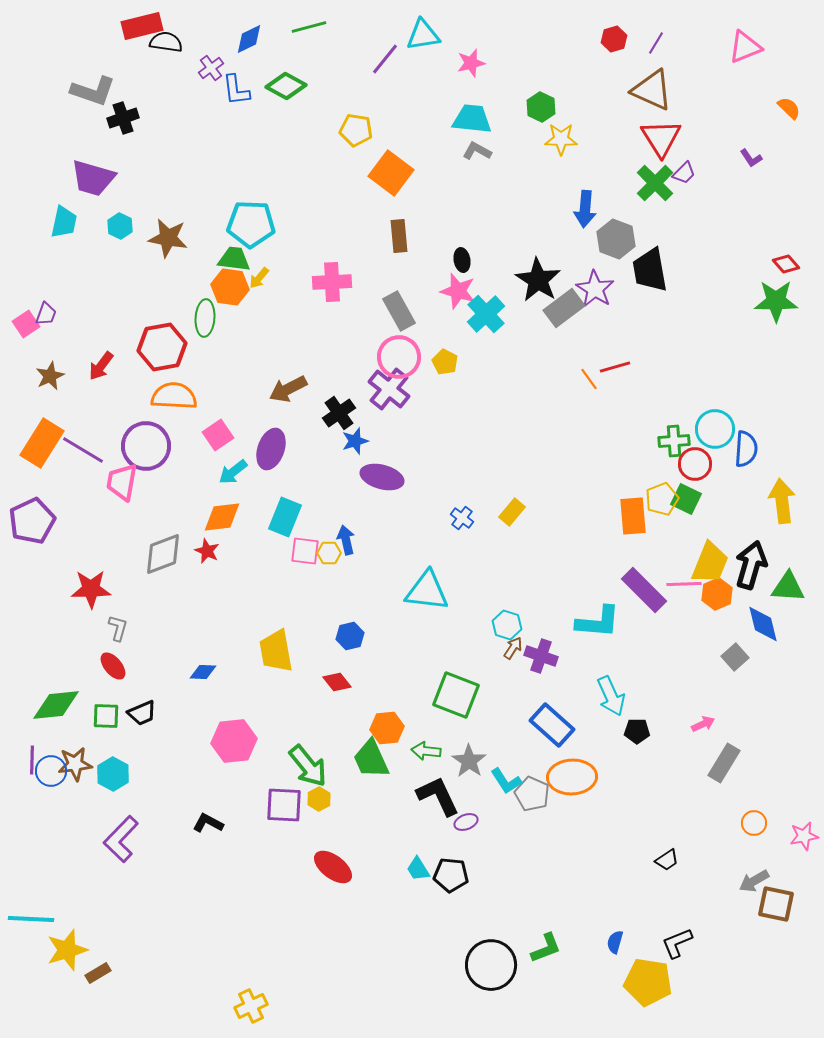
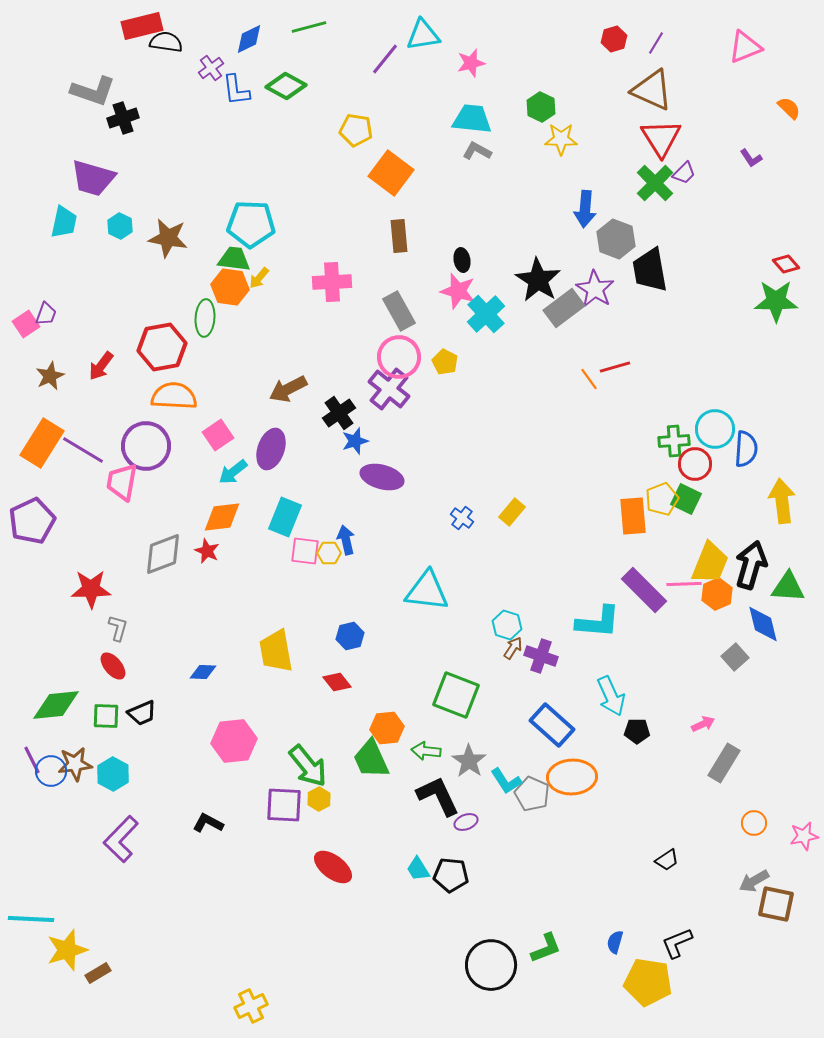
purple line at (32, 760): rotated 28 degrees counterclockwise
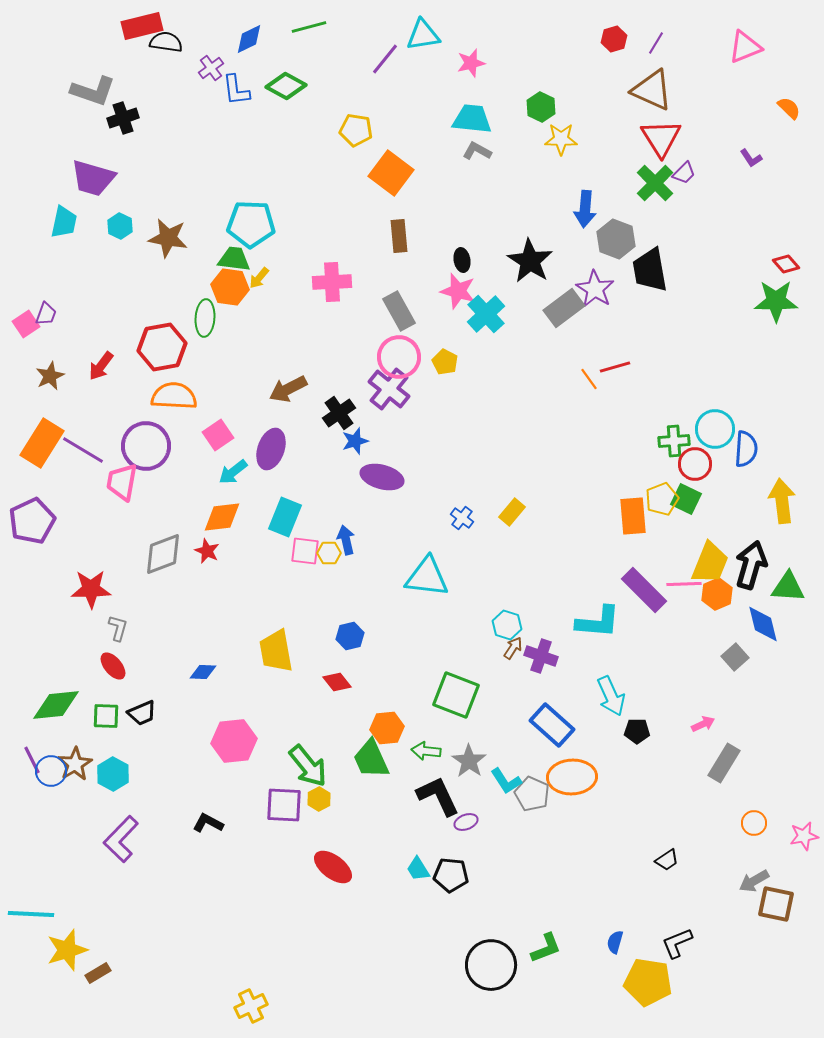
black star at (538, 280): moved 8 px left, 19 px up
cyan triangle at (427, 591): moved 14 px up
brown star at (75, 764): rotated 24 degrees counterclockwise
cyan line at (31, 919): moved 5 px up
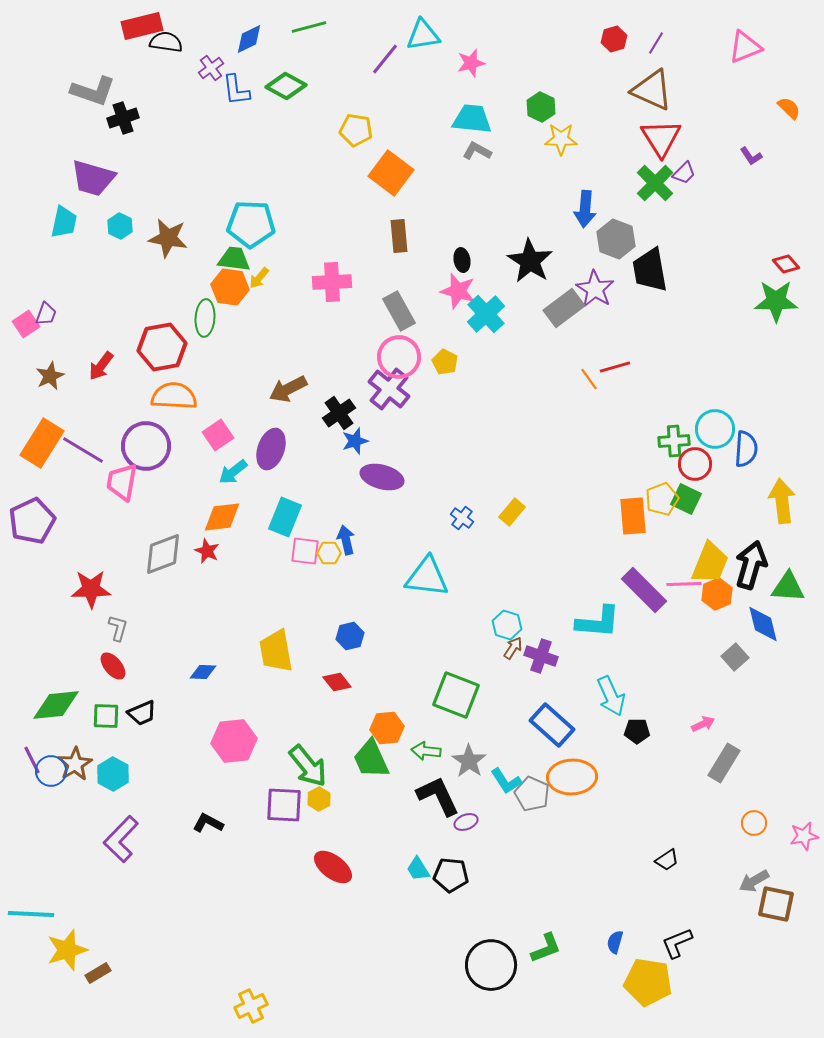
purple L-shape at (751, 158): moved 2 px up
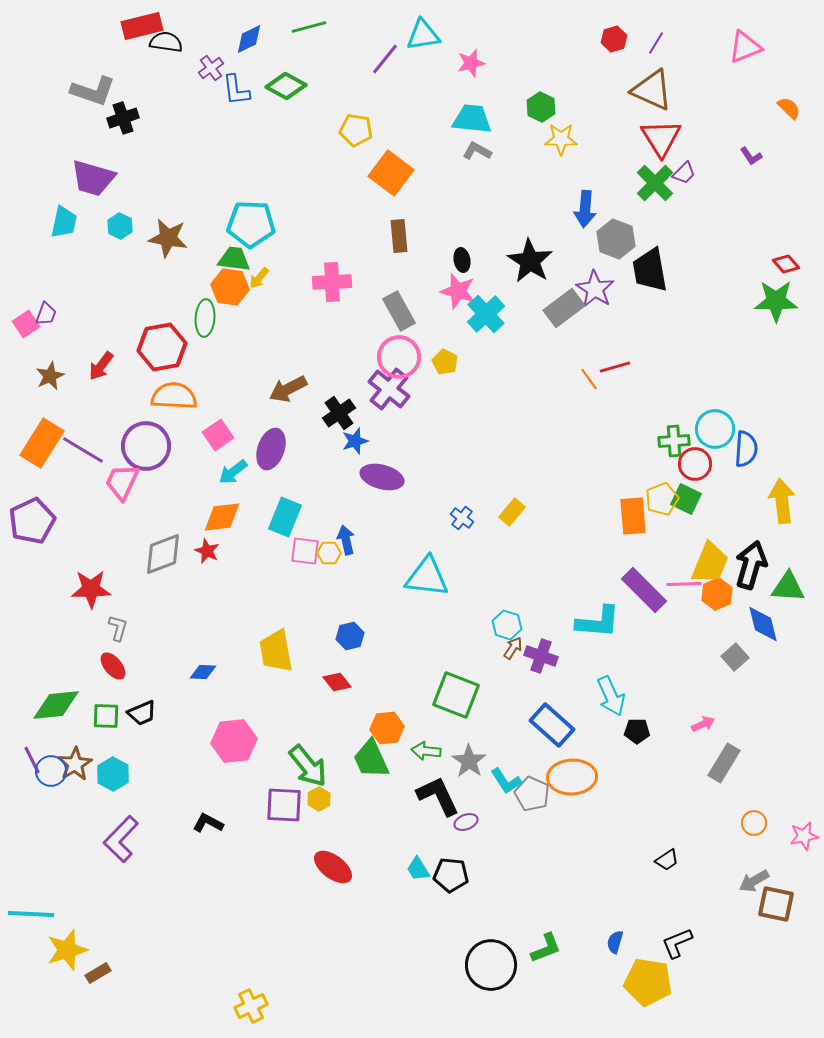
pink trapezoid at (122, 482): rotated 15 degrees clockwise
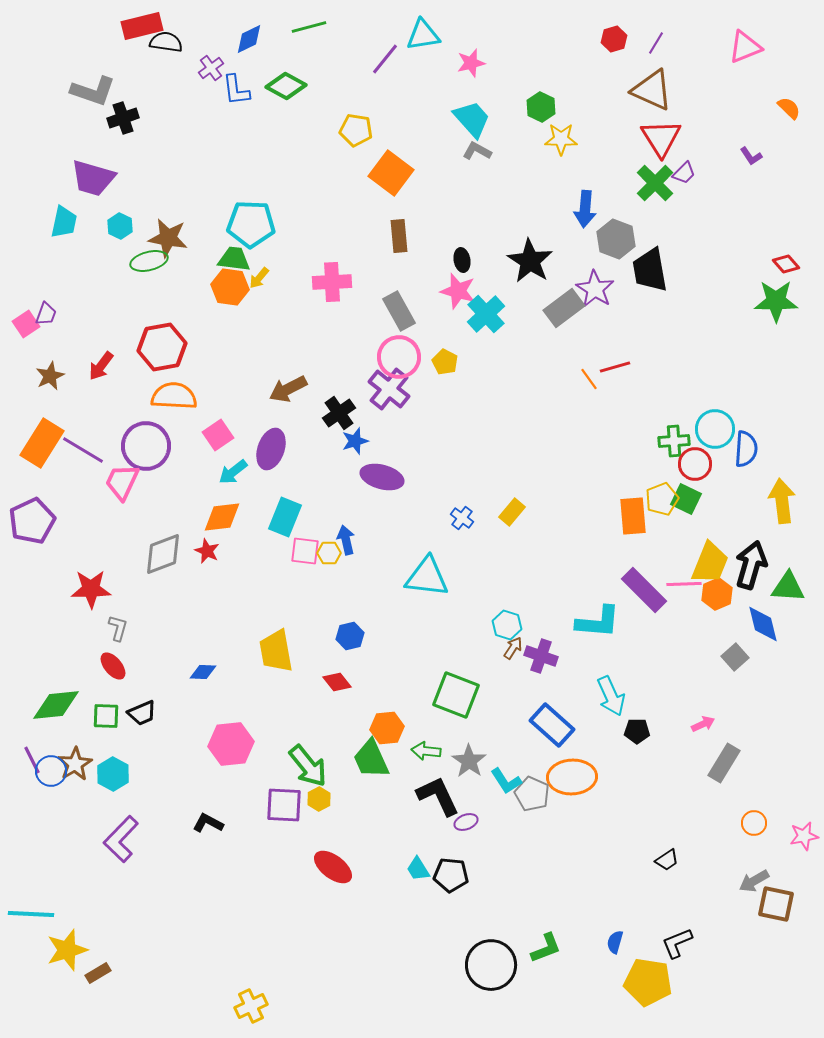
cyan trapezoid at (472, 119): rotated 42 degrees clockwise
green ellipse at (205, 318): moved 56 px left, 57 px up; rotated 72 degrees clockwise
pink hexagon at (234, 741): moved 3 px left, 3 px down
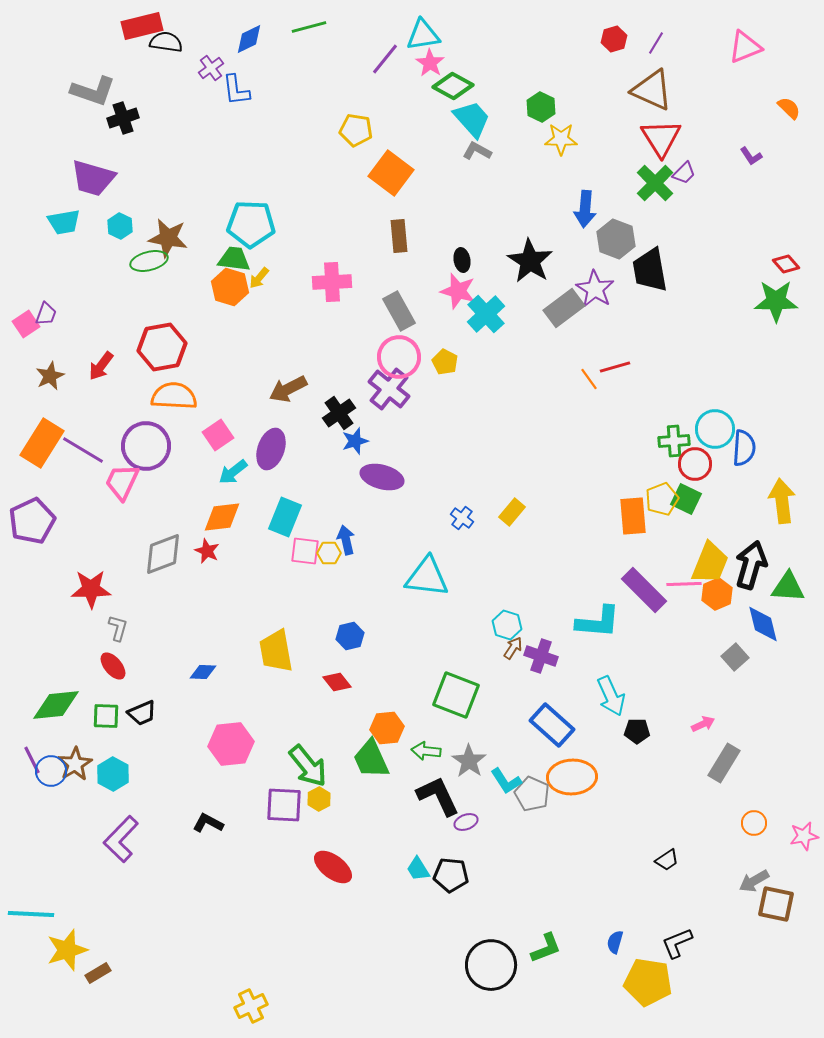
pink star at (471, 63): moved 41 px left; rotated 24 degrees counterclockwise
green diamond at (286, 86): moved 167 px right
cyan trapezoid at (64, 222): rotated 68 degrees clockwise
orange hexagon at (230, 287): rotated 9 degrees clockwise
blue semicircle at (746, 449): moved 2 px left, 1 px up
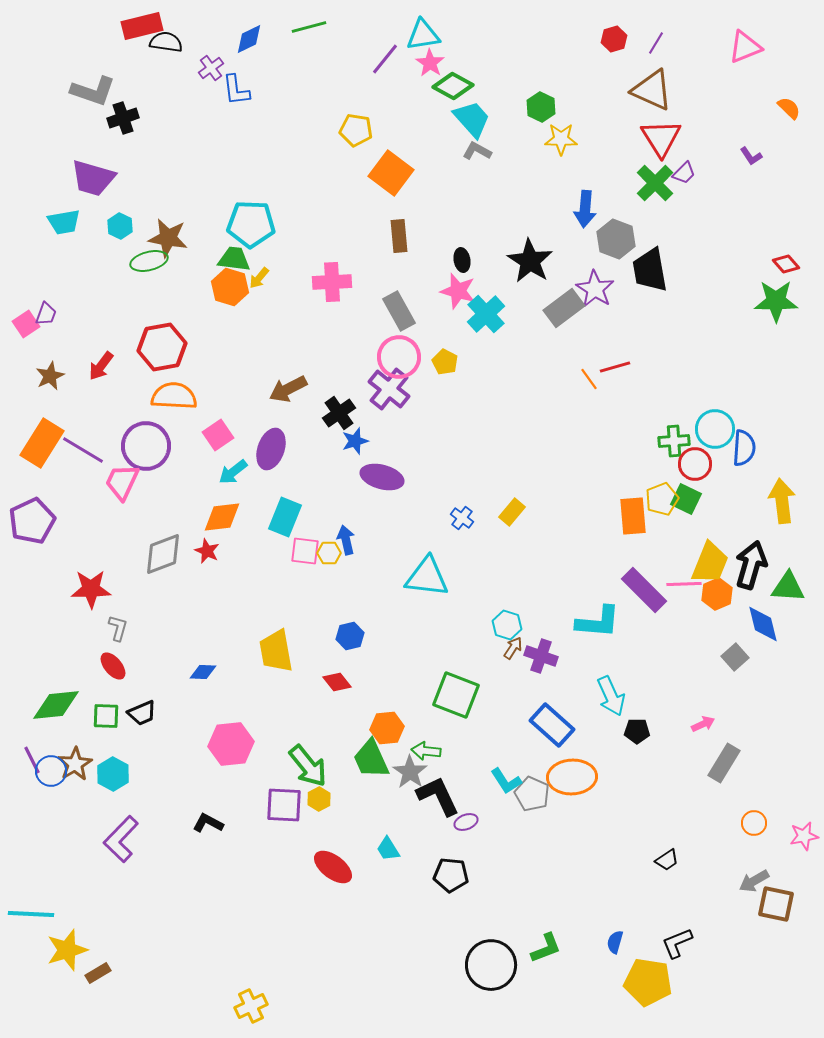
gray star at (469, 761): moved 59 px left, 11 px down
cyan trapezoid at (418, 869): moved 30 px left, 20 px up
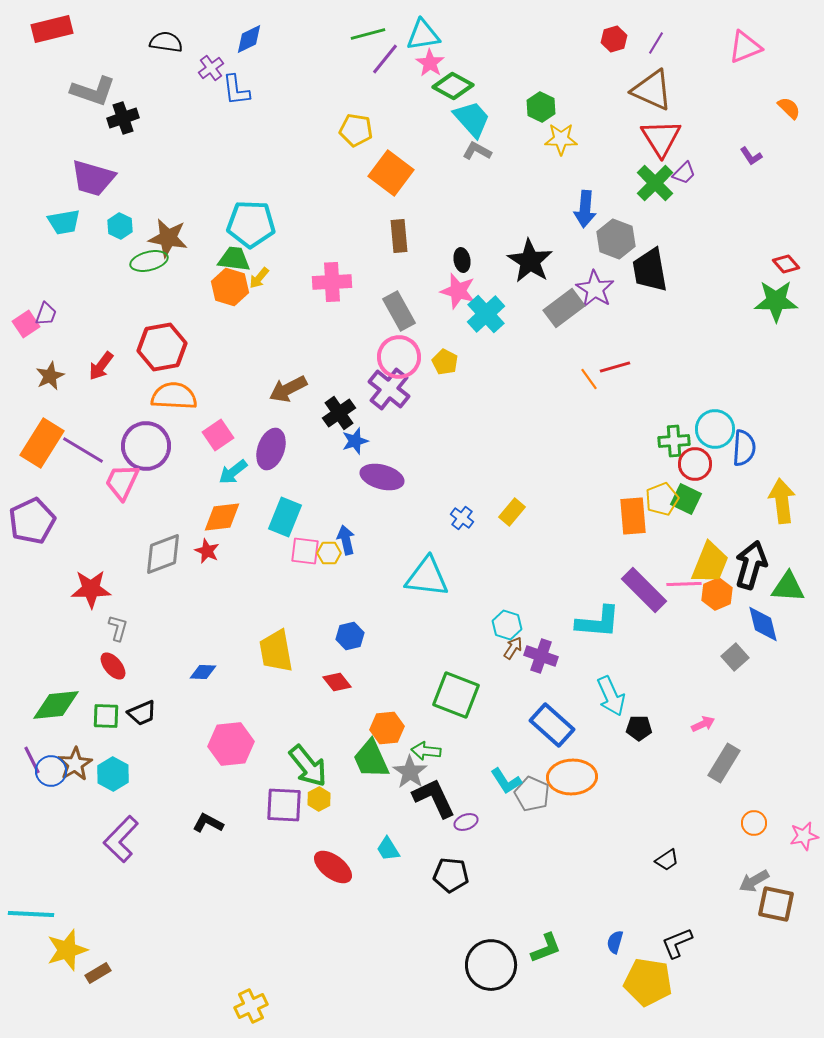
red rectangle at (142, 26): moved 90 px left, 3 px down
green line at (309, 27): moved 59 px right, 7 px down
black pentagon at (637, 731): moved 2 px right, 3 px up
black L-shape at (438, 796): moved 4 px left, 2 px down
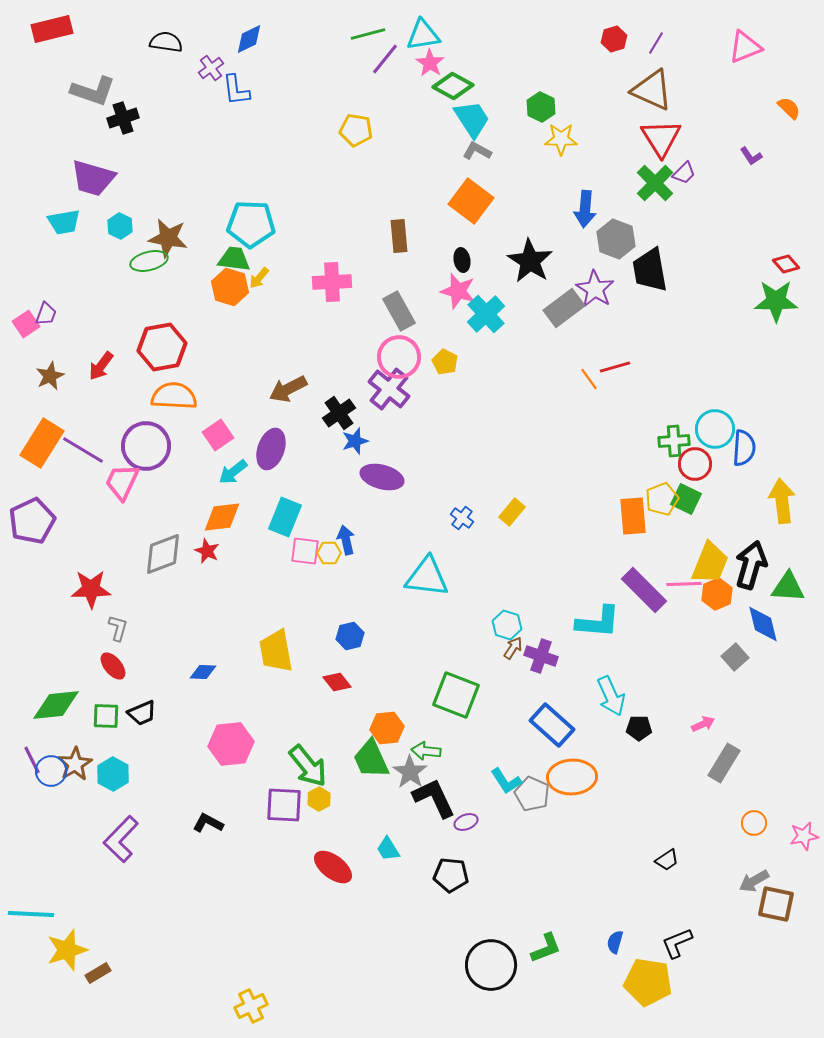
cyan trapezoid at (472, 119): rotated 9 degrees clockwise
orange square at (391, 173): moved 80 px right, 28 px down
